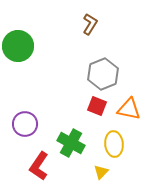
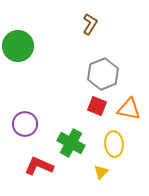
red L-shape: rotated 80 degrees clockwise
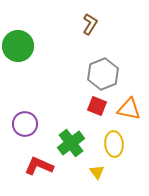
green cross: rotated 24 degrees clockwise
yellow triangle: moved 4 px left; rotated 21 degrees counterclockwise
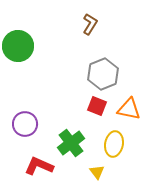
yellow ellipse: rotated 15 degrees clockwise
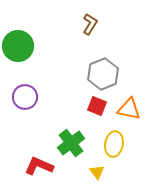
purple circle: moved 27 px up
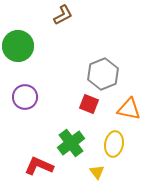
brown L-shape: moved 27 px left, 9 px up; rotated 30 degrees clockwise
red square: moved 8 px left, 2 px up
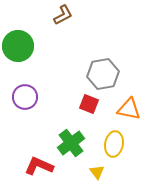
gray hexagon: rotated 12 degrees clockwise
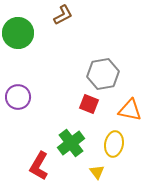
green circle: moved 13 px up
purple circle: moved 7 px left
orange triangle: moved 1 px right, 1 px down
red L-shape: rotated 84 degrees counterclockwise
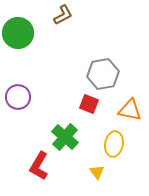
green cross: moved 6 px left, 6 px up; rotated 12 degrees counterclockwise
